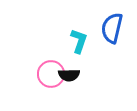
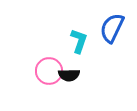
blue semicircle: rotated 12 degrees clockwise
pink circle: moved 2 px left, 3 px up
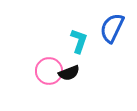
black semicircle: moved 2 px up; rotated 20 degrees counterclockwise
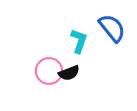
blue semicircle: rotated 116 degrees clockwise
